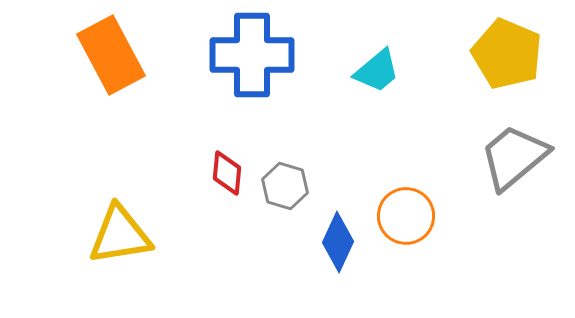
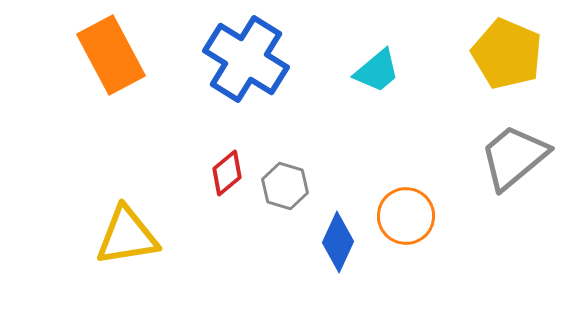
blue cross: moved 6 px left, 4 px down; rotated 32 degrees clockwise
red diamond: rotated 45 degrees clockwise
yellow triangle: moved 7 px right, 1 px down
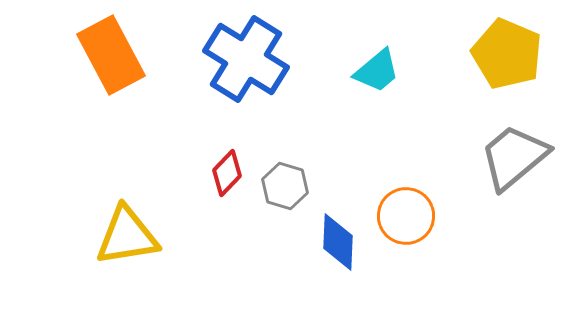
red diamond: rotated 6 degrees counterclockwise
blue diamond: rotated 22 degrees counterclockwise
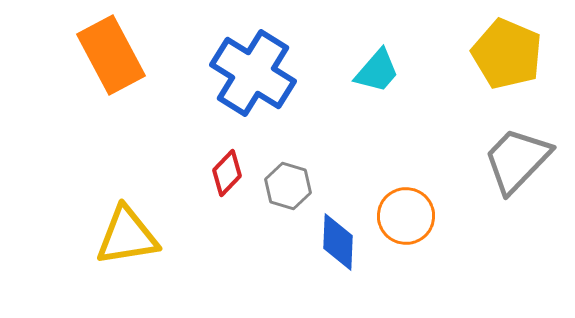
blue cross: moved 7 px right, 14 px down
cyan trapezoid: rotated 9 degrees counterclockwise
gray trapezoid: moved 3 px right, 3 px down; rotated 6 degrees counterclockwise
gray hexagon: moved 3 px right
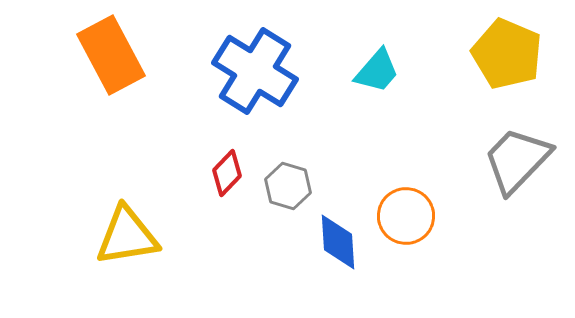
blue cross: moved 2 px right, 2 px up
blue diamond: rotated 6 degrees counterclockwise
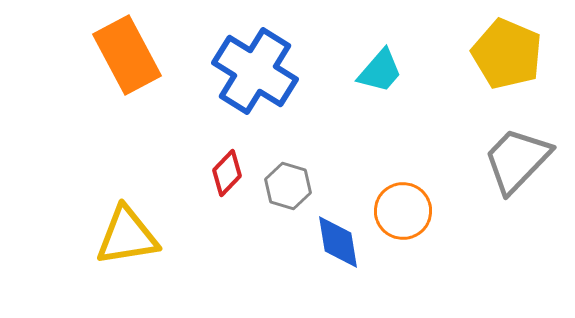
orange rectangle: moved 16 px right
cyan trapezoid: moved 3 px right
orange circle: moved 3 px left, 5 px up
blue diamond: rotated 6 degrees counterclockwise
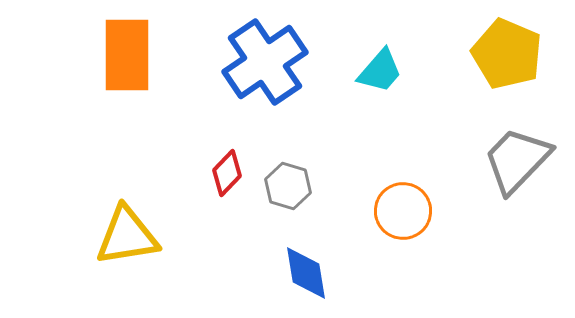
orange rectangle: rotated 28 degrees clockwise
blue cross: moved 10 px right, 9 px up; rotated 24 degrees clockwise
blue diamond: moved 32 px left, 31 px down
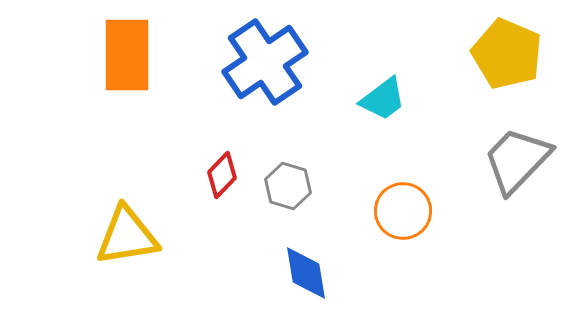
cyan trapezoid: moved 3 px right, 28 px down; rotated 12 degrees clockwise
red diamond: moved 5 px left, 2 px down
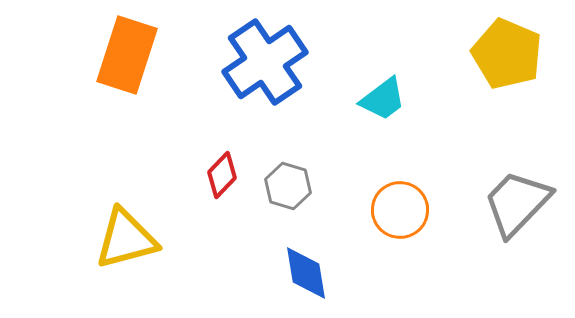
orange rectangle: rotated 18 degrees clockwise
gray trapezoid: moved 43 px down
orange circle: moved 3 px left, 1 px up
yellow triangle: moved 1 px left, 3 px down; rotated 6 degrees counterclockwise
